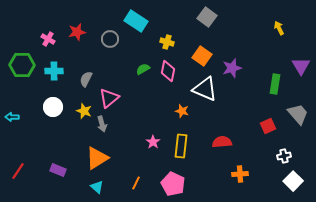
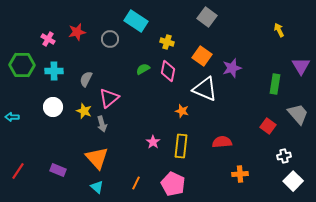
yellow arrow: moved 2 px down
red square: rotated 28 degrees counterclockwise
orange triangle: rotated 40 degrees counterclockwise
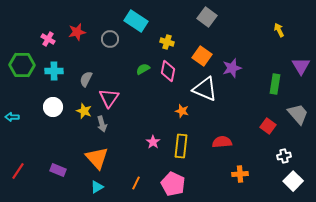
pink triangle: rotated 15 degrees counterclockwise
cyan triangle: rotated 48 degrees clockwise
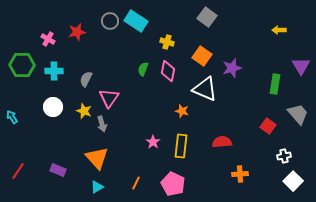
yellow arrow: rotated 64 degrees counterclockwise
gray circle: moved 18 px up
green semicircle: rotated 40 degrees counterclockwise
cyan arrow: rotated 56 degrees clockwise
